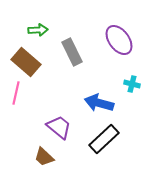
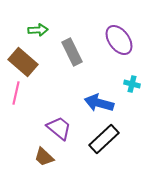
brown rectangle: moved 3 px left
purple trapezoid: moved 1 px down
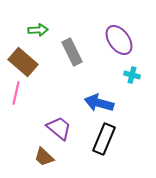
cyan cross: moved 9 px up
black rectangle: rotated 24 degrees counterclockwise
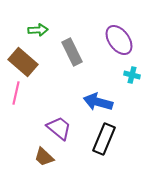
blue arrow: moved 1 px left, 1 px up
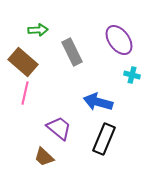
pink line: moved 9 px right
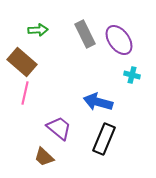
gray rectangle: moved 13 px right, 18 px up
brown rectangle: moved 1 px left
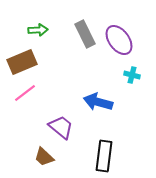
brown rectangle: rotated 64 degrees counterclockwise
pink line: rotated 40 degrees clockwise
purple trapezoid: moved 2 px right, 1 px up
black rectangle: moved 17 px down; rotated 16 degrees counterclockwise
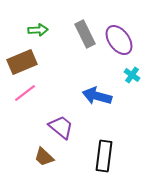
cyan cross: rotated 21 degrees clockwise
blue arrow: moved 1 px left, 6 px up
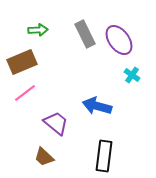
blue arrow: moved 10 px down
purple trapezoid: moved 5 px left, 4 px up
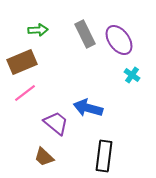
blue arrow: moved 9 px left, 2 px down
